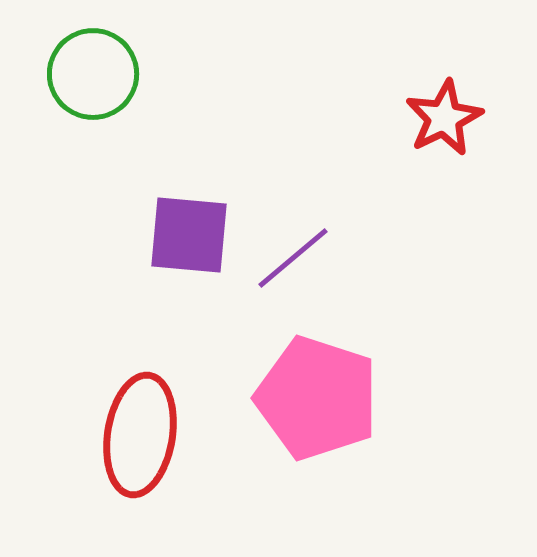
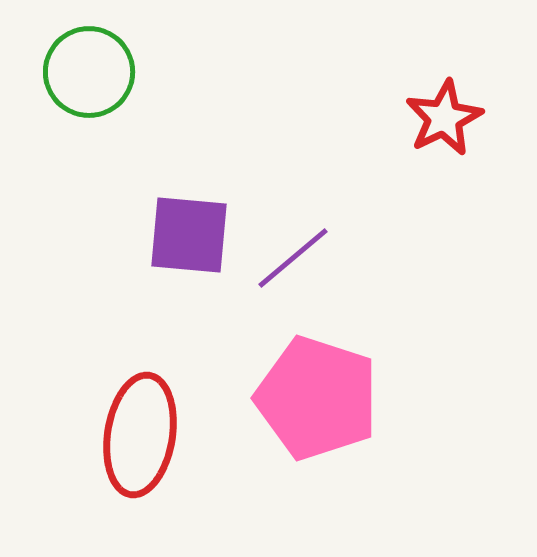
green circle: moved 4 px left, 2 px up
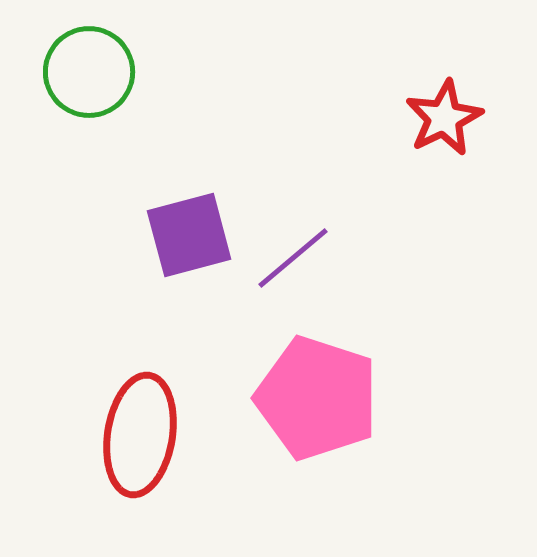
purple square: rotated 20 degrees counterclockwise
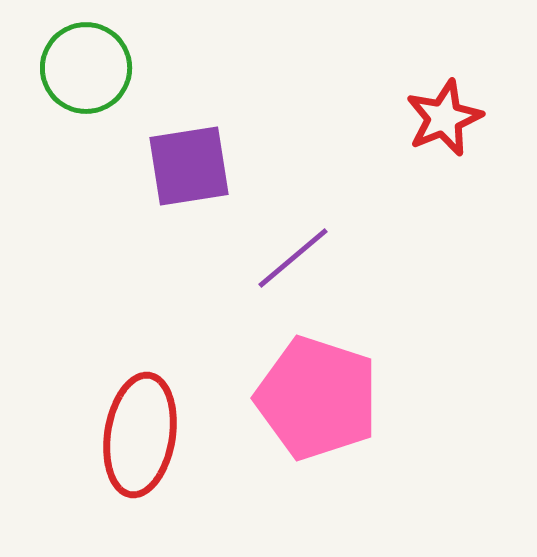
green circle: moved 3 px left, 4 px up
red star: rotated 4 degrees clockwise
purple square: moved 69 px up; rotated 6 degrees clockwise
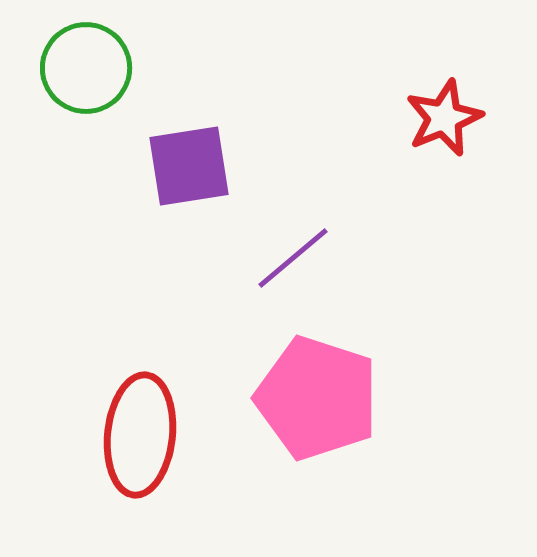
red ellipse: rotated 3 degrees counterclockwise
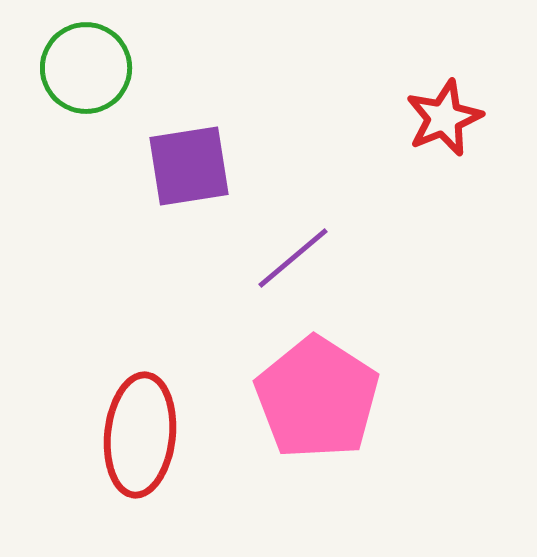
pink pentagon: rotated 15 degrees clockwise
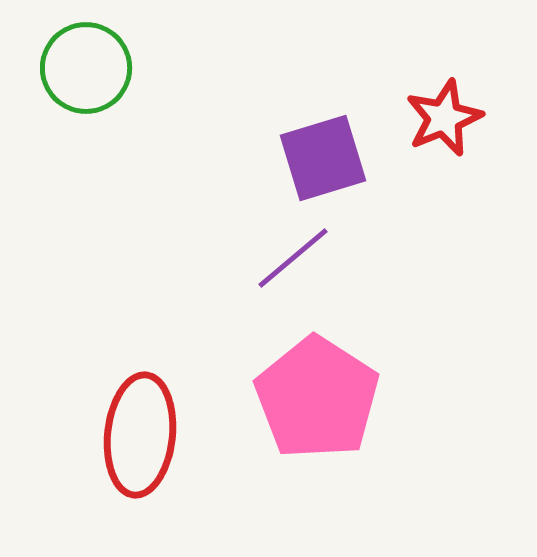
purple square: moved 134 px right, 8 px up; rotated 8 degrees counterclockwise
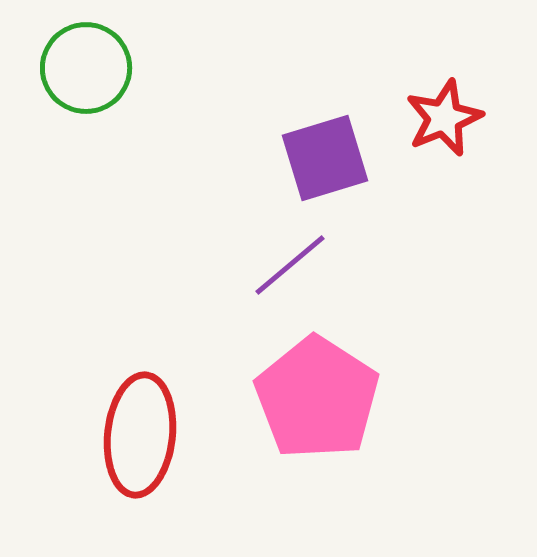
purple square: moved 2 px right
purple line: moved 3 px left, 7 px down
